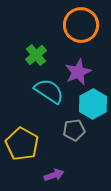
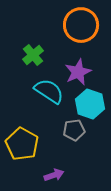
green cross: moved 3 px left
cyan hexagon: moved 3 px left; rotated 12 degrees counterclockwise
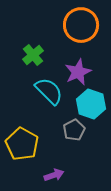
cyan semicircle: rotated 12 degrees clockwise
cyan hexagon: moved 1 px right
gray pentagon: rotated 20 degrees counterclockwise
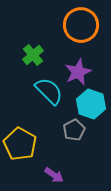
yellow pentagon: moved 2 px left
purple arrow: rotated 54 degrees clockwise
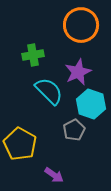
green cross: rotated 30 degrees clockwise
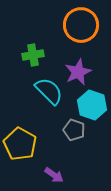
cyan hexagon: moved 1 px right, 1 px down
gray pentagon: rotated 25 degrees counterclockwise
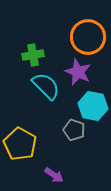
orange circle: moved 7 px right, 12 px down
purple star: rotated 24 degrees counterclockwise
cyan semicircle: moved 3 px left, 5 px up
cyan hexagon: moved 1 px right, 1 px down; rotated 8 degrees counterclockwise
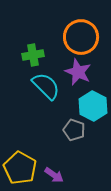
orange circle: moved 7 px left
cyan hexagon: rotated 16 degrees clockwise
yellow pentagon: moved 24 px down
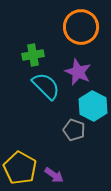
orange circle: moved 10 px up
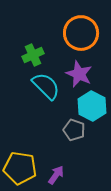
orange circle: moved 6 px down
green cross: rotated 15 degrees counterclockwise
purple star: moved 1 px right, 2 px down
cyan hexagon: moved 1 px left
yellow pentagon: rotated 20 degrees counterclockwise
purple arrow: moved 2 px right; rotated 90 degrees counterclockwise
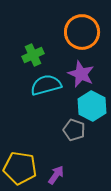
orange circle: moved 1 px right, 1 px up
purple star: moved 2 px right
cyan semicircle: moved 1 px up; rotated 60 degrees counterclockwise
